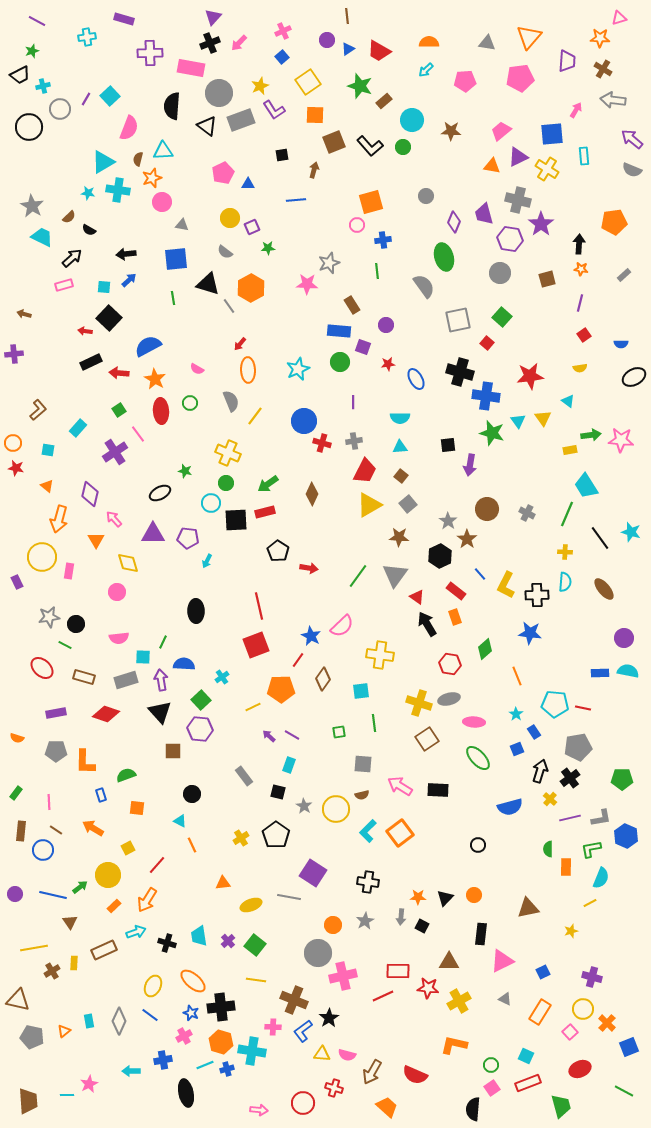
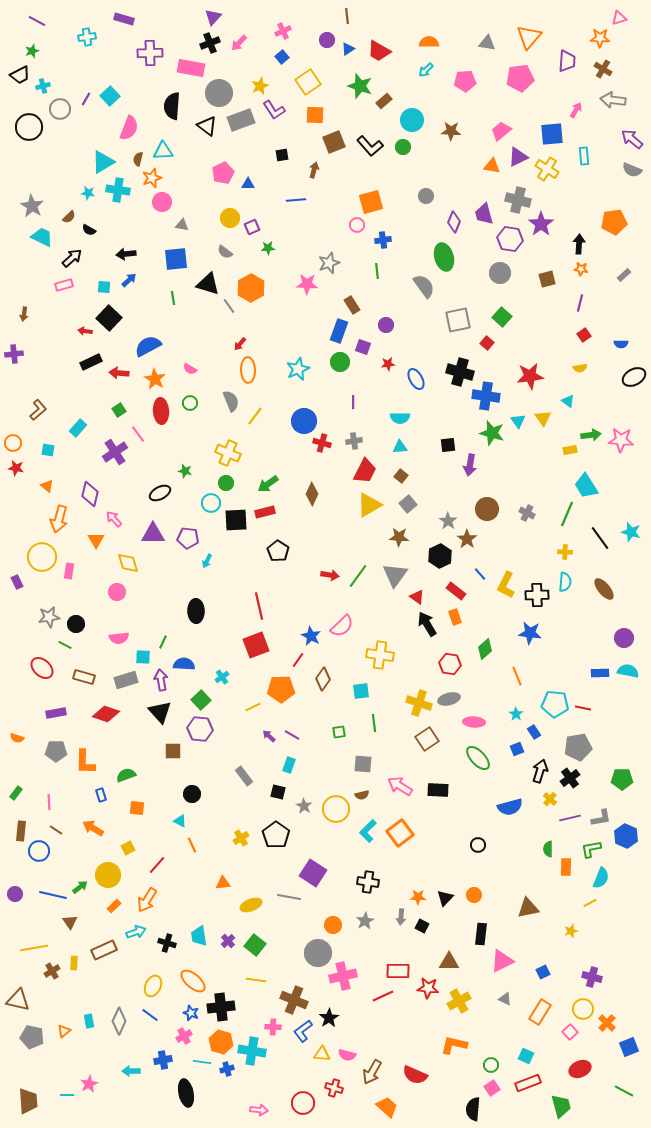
brown arrow at (24, 314): rotated 96 degrees counterclockwise
blue rectangle at (339, 331): rotated 75 degrees counterclockwise
pink semicircle at (197, 369): moved 7 px left
red arrow at (309, 568): moved 21 px right, 7 px down
blue circle at (43, 850): moved 4 px left, 1 px down
cyan line at (205, 1065): moved 3 px left, 3 px up; rotated 30 degrees clockwise
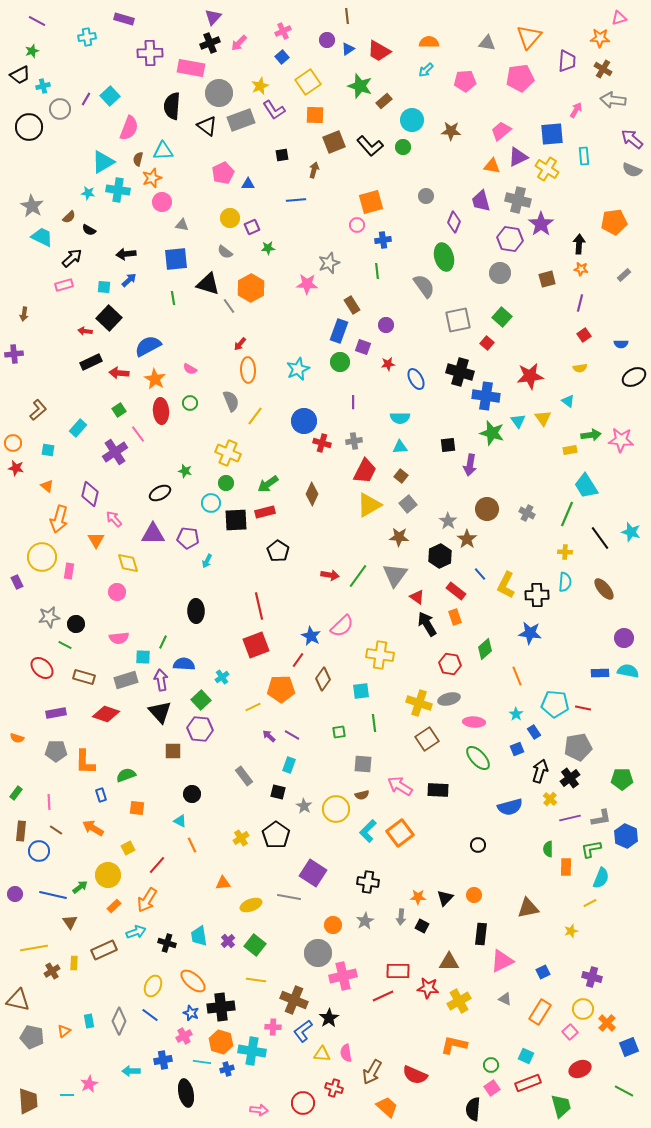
purple trapezoid at (484, 214): moved 3 px left, 13 px up
pink semicircle at (347, 1055): moved 1 px left, 2 px up; rotated 66 degrees clockwise
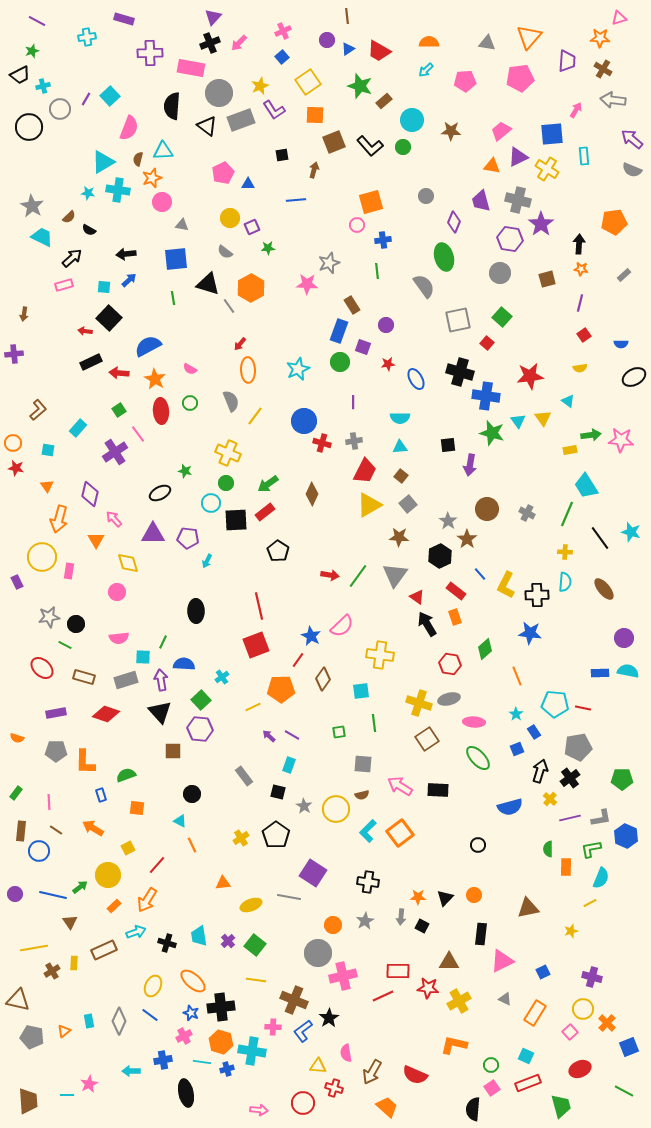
orange triangle at (47, 486): rotated 16 degrees clockwise
red rectangle at (265, 512): rotated 24 degrees counterclockwise
orange rectangle at (540, 1012): moved 5 px left, 1 px down
yellow triangle at (322, 1054): moved 4 px left, 12 px down
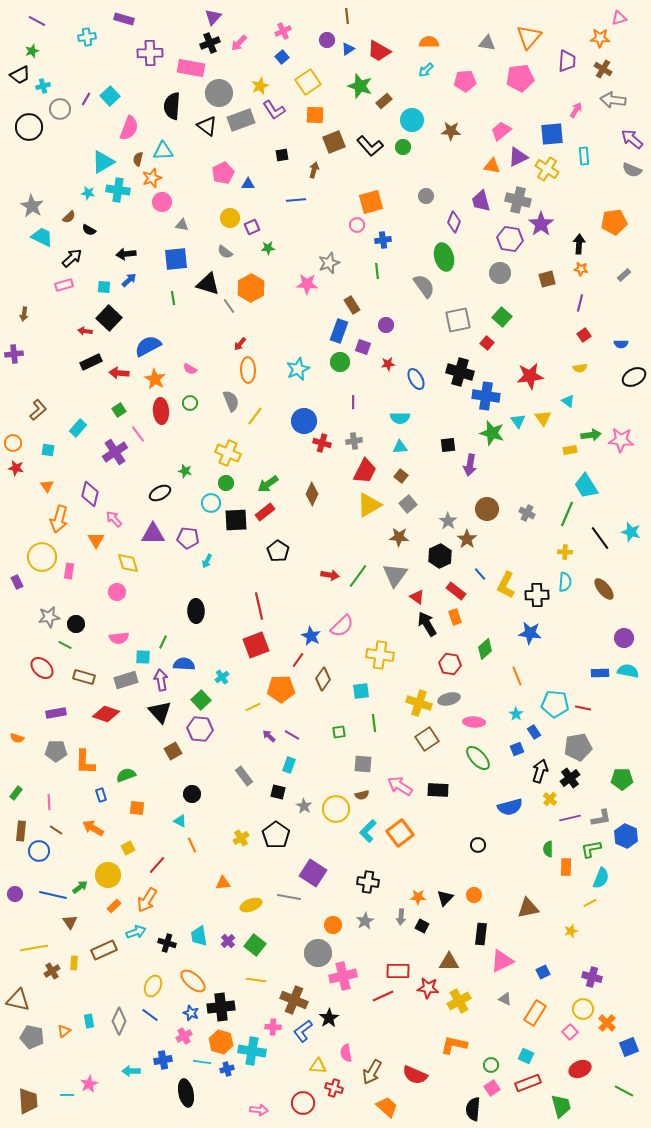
brown square at (173, 751): rotated 30 degrees counterclockwise
